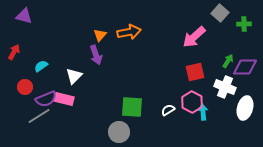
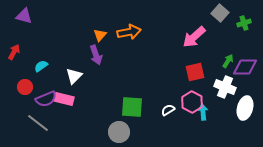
green cross: moved 1 px up; rotated 16 degrees counterclockwise
gray line: moved 1 px left, 7 px down; rotated 70 degrees clockwise
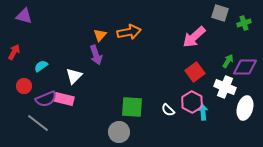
gray square: rotated 24 degrees counterclockwise
red square: rotated 24 degrees counterclockwise
red circle: moved 1 px left, 1 px up
white semicircle: rotated 104 degrees counterclockwise
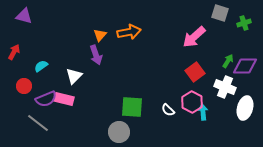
purple diamond: moved 1 px up
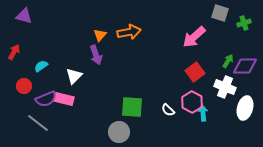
cyan arrow: moved 1 px down
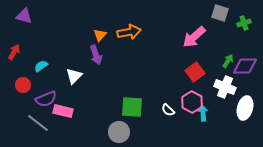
red circle: moved 1 px left, 1 px up
pink rectangle: moved 1 px left, 12 px down
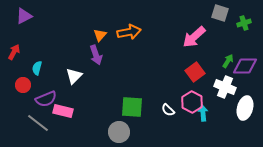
purple triangle: rotated 42 degrees counterclockwise
cyan semicircle: moved 4 px left, 2 px down; rotated 40 degrees counterclockwise
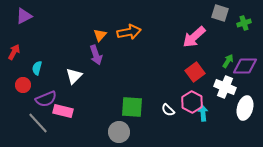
gray line: rotated 10 degrees clockwise
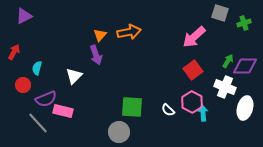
red square: moved 2 px left, 2 px up
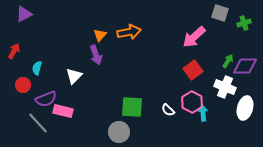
purple triangle: moved 2 px up
red arrow: moved 1 px up
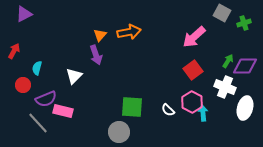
gray square: moved 2 px right; rotated 12 degrees clockwise
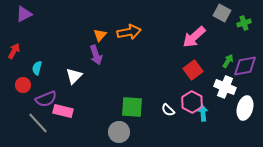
purple diamond: rotated 10 degrees counterclockwise
